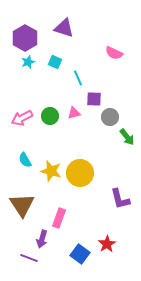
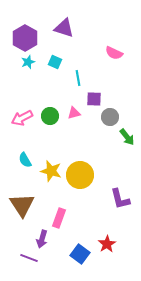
cyan line: rotated 14 degrees clockwise
yellow circle: moved 2 px down
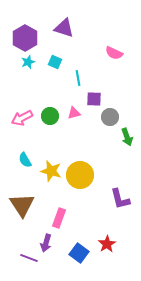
green arrow: rotated 18 degrees clockwise
purple arrow: moved 4 px right, 4 px down
blue square: moved 1 px left, 1 px up
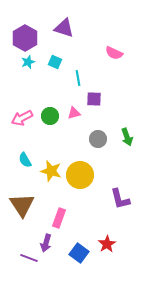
gray circle: moved 12 px left, 22 px down
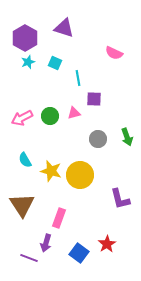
cyan square: moved 1 px down
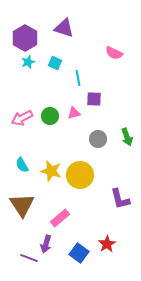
cyan semicircle: moved 3 px left, 5 px down
pink rectangle: moved 1 px right; rotated 30 degrees clockwise
purple arrow: moved 1 px down
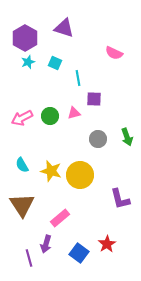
purple line: rotated 54 degrees clockwise
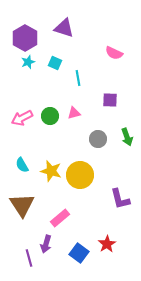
purple square: moved 16 px right, 1 px down
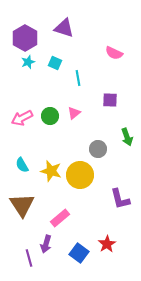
pink triangle: rotated 24 degrees counterclockwise
gray circle: moved 10 px down
